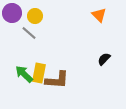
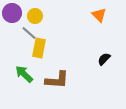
yellow rectangle: moved 25 px up
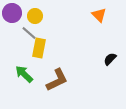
black semicircle: moved 6 px right
brown L-shape: rotated 30 degrees counterclockwise
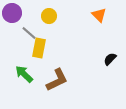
yellow circle: moved 14 px right
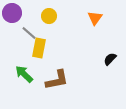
orange triangle: moved 4 px left, 3 px down; rotated 21 degrees clockwise
brown L-shape: rotated 15 degrees clockwise
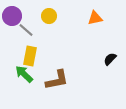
purple circle: moved 3 px down
orange triangle: rotated 42 degrees clockwise
gray line: moved 3 px left, 3 px up
yellow rectangle: moved 9 px left, 8 px down
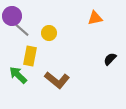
yellow circle: moved 17 px down
gray line: moved 4 px left
green arrow: moved 6 px left, 1 px down
brown L-shape: rotated 50 degrees clockwise
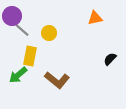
green arrow: rotated 84 degrees counterclockwise
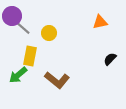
orange triangle: moved 5 px right, 4 px down
gray line: moved 1 px right, 2 px up
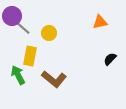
green arrow: rotated 102 degrees clockwise
brown L-shape: moved 3 px left, 1 px up
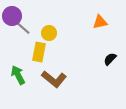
yellow rectangle: moved 9 px right, 4 px up
